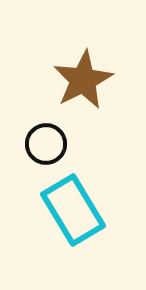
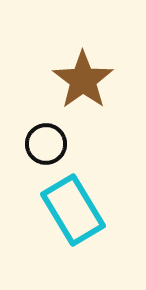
brown star: rotated 8 degrees counterclockwise
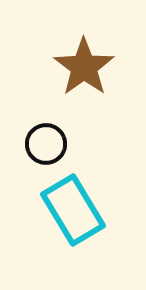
brown star: moved 1 px right, 13 px up
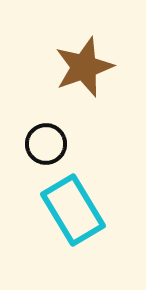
brown star: rotated 16 degrees clockwise
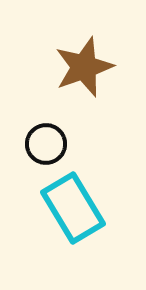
cyan rectangle: moved 2 px up
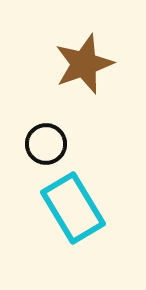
brown star: moved 3 px up
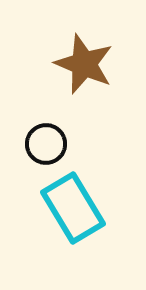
brown star: rotated 30 degrees counterclockwise
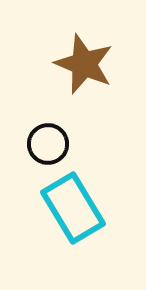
black circle: moved 2 px right
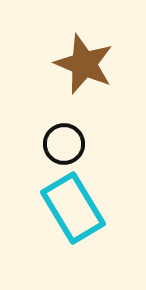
black circle: moved 16 px right
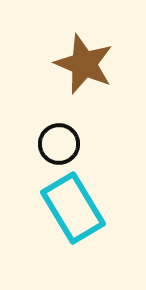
black circle: moved 5 px left
